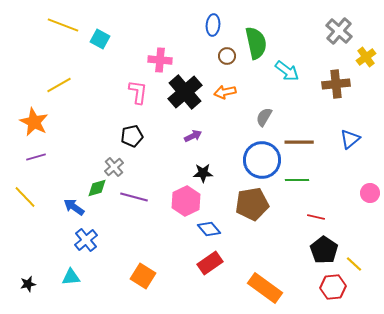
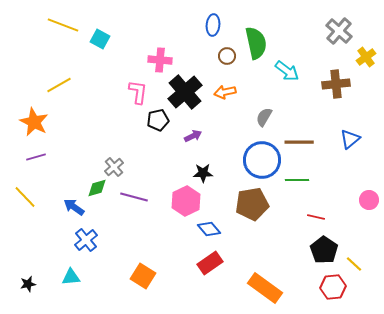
black pentagon at (132, 136): moved 26 px right, 16 px up
pink circle at (370, 193): moved 1 px left, 7 px down
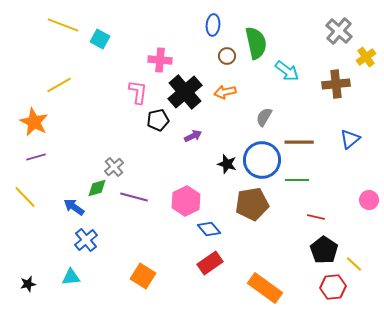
black star at (203, 173): moved 24 px right, 9 px up; rotated 18 degrees clockwise
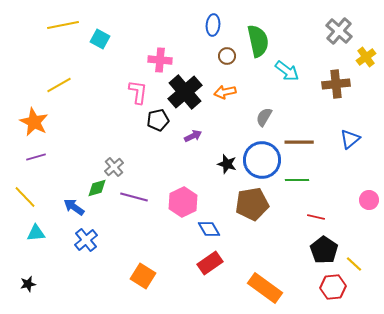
yellow line at (63, 25): rotated 32 degrees counterclockwise
green semicircle at (256, 43): moved 2 px right, 2 px up
pink hexagon at (186, 201): moved 3 px left, 1 px down
blue diamond at (209, 229): rotated 10 degrees clockwise
cyan triangle at (71, 277): moved 35 px left, 44 px up
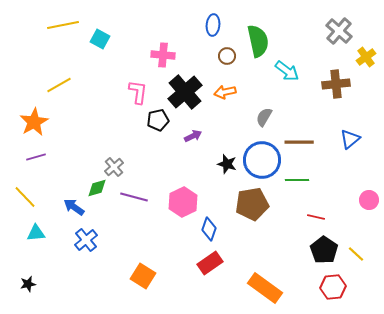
pink cross at (160, 60): moved 3 px right, 5 px up
orange star at (34, 122): rotated 16 degrees clockwise
blue diamond at (209, 229): rotated 50 degrees clockwise
yellow line at (354, 264): moved 2 px right, 10 px up
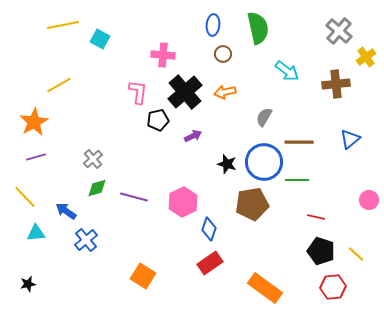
green semicircle at (258, 41): moved 13 px up
brown circle at (227, 56): moved 4 px left, 2 px up
blue circle at (262, 160): moved 2 px right, 2 px down
gray cross at (114, 167): moved 21 px left, 8 px up
blue arrow at (74, 207): moved 8 px left, 4 px down
black pentagon at (324, 250): moved 3 px left, 1 px down; rotated 16 degrees counterclockwise
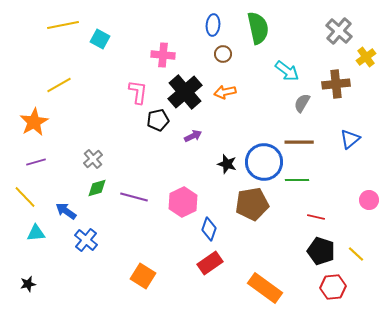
gray semicircle at (264, 117): moved 38 px right, 14 px up
purple line at (36, 157): moved 5 px down
blue cross at (86, 240): rotated 10 degrees counterclockwise
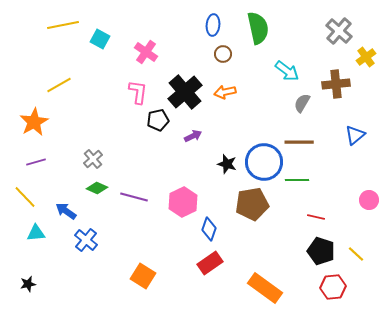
pink cross at (163, 55): moved 17 px left, 3 px up; rotated 30 degrees clockwise
blue triangle at (350, 139): moved 5 px right, 4 px up
green diamond at (97, 188): rotated 40 degrees clockwise
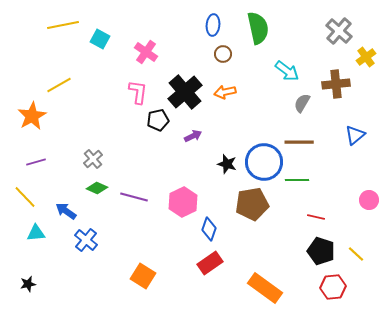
orange star at (34, 122): moved 2 px left, 6 px up
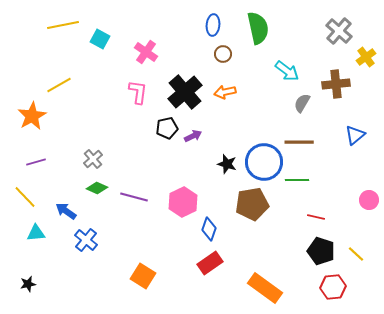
black pentagon at (158, 120): moved 9 px right, 8 px down
